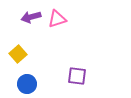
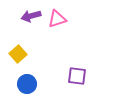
purple arrow: moved 1 px up
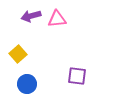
pink triangle: rotated 12 degrees clockwise
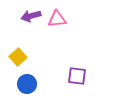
yellow square: moved 3 px down
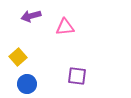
pink triangle: moved 8 px right, 8 px down
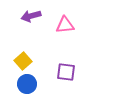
pink triangle: moved 2 px up
yellow square: moved 5 px right, 4 px down
purple square: moved 11 px left, 4 px up
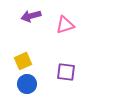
pink triangle: rotated 12 degrees counterclockwise
yellow square: rotated 18 degrees clockwise
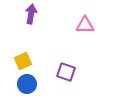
purple arrow: moved 2 px up; rotated 114 degrees clockwise
pink triangle: moved 20 px right; rotated 18 degrees clockwise
purple square: rotated 12 degrees clockwise
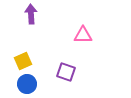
purple arrow: rotated 12 degrees counterclockwise
pink triangle: moved 2 px left, 10 px down
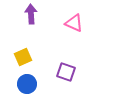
pink triangle: moved 9 px left, 12 px up; rotated 24 degrees clockwise
yellow square: moved 4 px up
